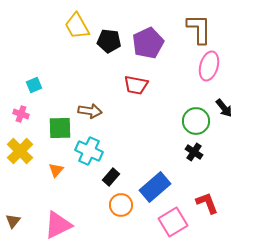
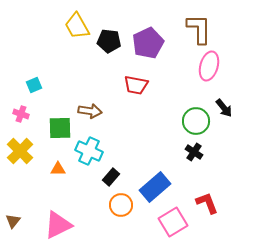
orange triangle: moved 2 px right, 1 px up; rotated 49 degrees clockwise
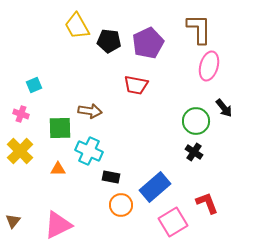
black rectangle: rotated 60 degrees clockwise
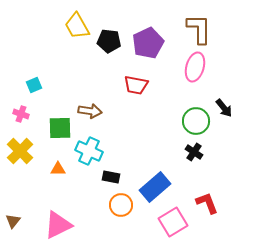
pink ellipse: moved 14 px left, 1 px down
